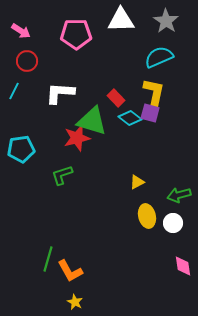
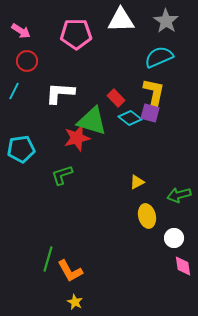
white circle: moved 1 px right, 15 px down
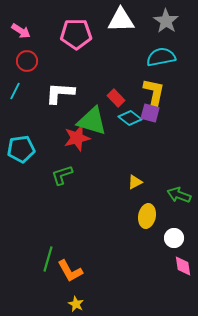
cyan semicircle: moved 2 px right; rotated 12 degrees clockwise
cyan line: moved 1 px right
yellow triangle: moved 2 px left
green arrow: rotated 35 degrees clockwise
yellow ellipse: rotated 25 degrees clockwise
yellow star: moved 1 px right, 2 px down
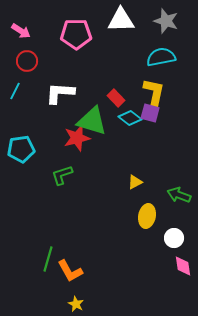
gray star: rotated 15 degrees counterclockwise
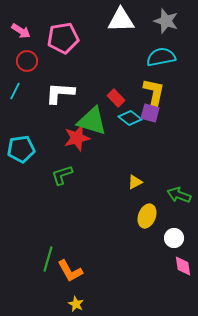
pink pentagon: moved 13 px left, 4 px down; rotated 8 degrees counterclockwise
yellow ellipse: rotated 10 degrees clockwise
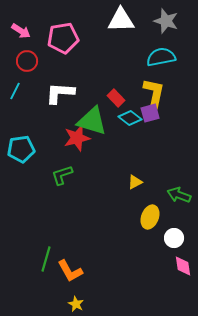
purple square: rotated 30 degrees counterclockwise
yellow ellipse: moved 3 px right, 1 px down
green line: moved 2 px left
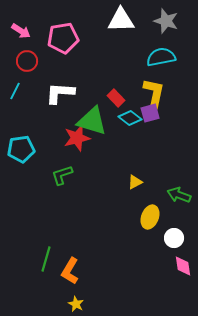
orange L-shape: rotated 60 degrees clockwise
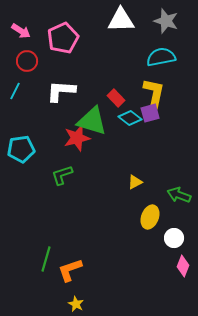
pink pentagon: rotated 16 degrees counterclockwise
white L-shape: moved 1 px right, 2 px up
pink diamond: rotated 30 degrees clockwise
orange L-shape: moved 1 px up; rotated 40 degrees clockwise
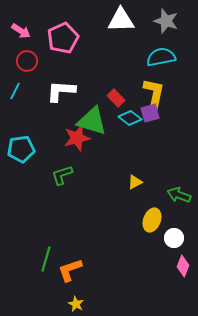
yellow ellipse: moved 2 px right, 3 px down
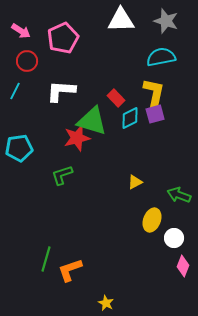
purple square: moved 5 px right, 1 px down
cyan diamond: rotated 65 degrees counterclockwise
cyan pentagon: moved 2 px left, 1 px up
yellow star: moved 30 px right, 1 px up
